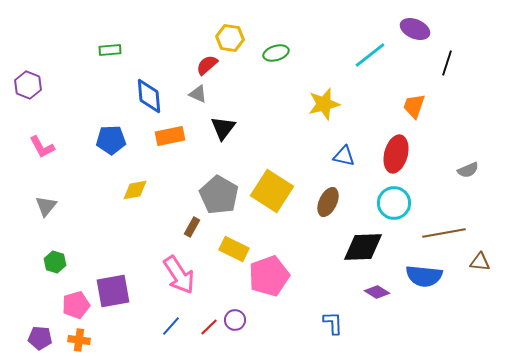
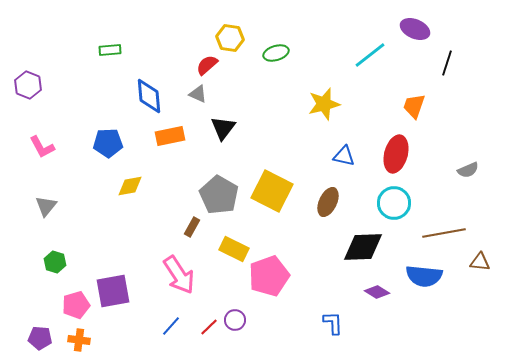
blue pentagon at (111, 140): moved 3 px left, 3 px down
yellow diamond at (135, 190): moved 5 px left, 4 px up
yellow square at (272, 191): rotated 6 degrees counterclockwise
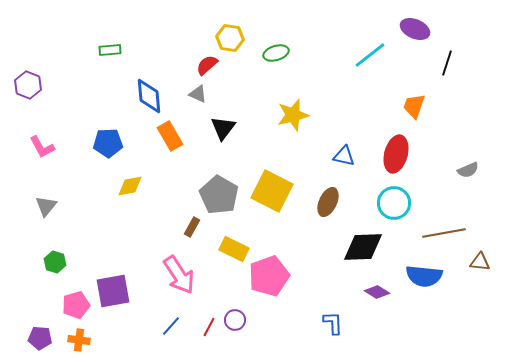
yellow star at (324, 104): moved 31 px left, 11 px down
orange rectangle at (170, 136): rotated 72 degrees clockwise
red line at (209, 327): rotated 18 degrees counterclockwise
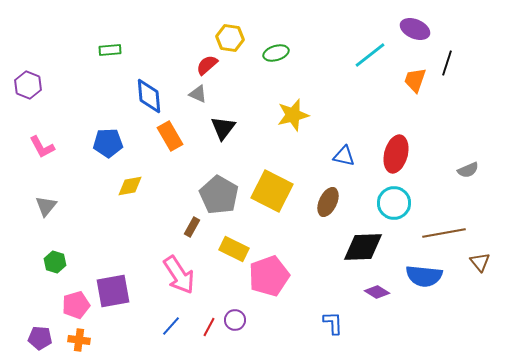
orange trapezoid at (414, 106): moved 1 px right, 26 px up
brown triangle at (480, 262): rotated 45 degrees clockwise
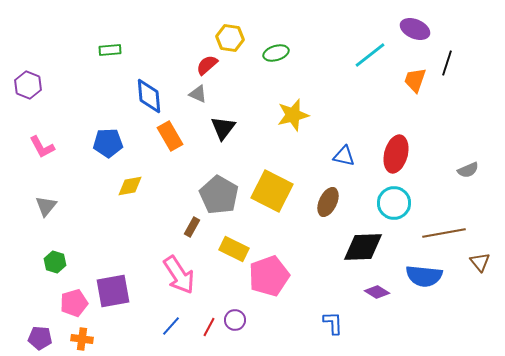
pink pentagon at (76, 305): moved 2 px left, 2 px up
orange cross at (79, 340): moved 3 px right, 1 px up
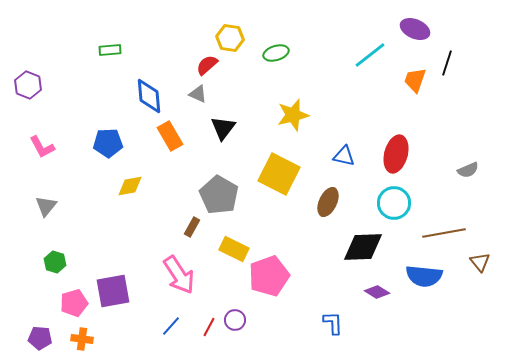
yellow square at (272, 191): moved 7 px right, 17 px up
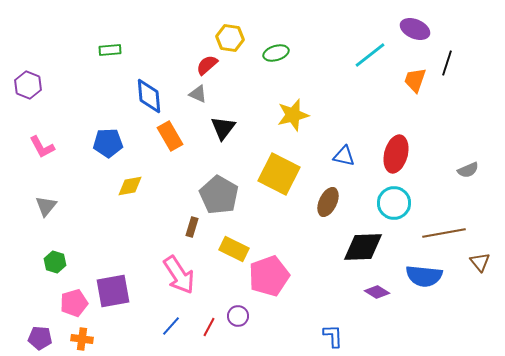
brown rectangle at (192, 227): rotated 12 degrees counterclockwise
purple circle at (235, 320): moved 3 px right, 4 px up
blue L-shape at (333, 323): moved 13 px down
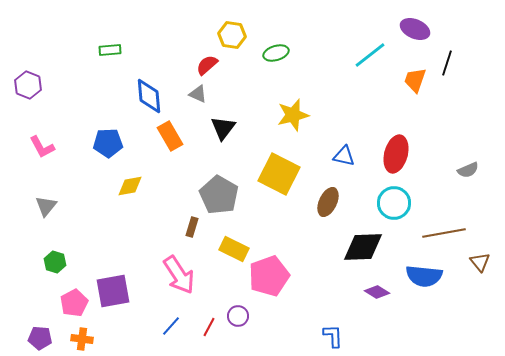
yellow hexagon at (230, 38): moved 2 px right, 3 px up
pink pentagon at (74, 303): rotated 12 degrees counterclockwise
